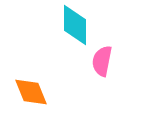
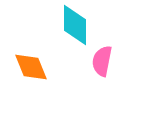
orange diamond: moved 25 px up
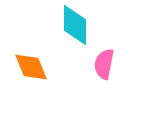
pink semicircle: moved 2 px right, 3 px down
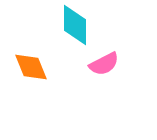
pink semicircle: rotated 128 degrees counterclockwise
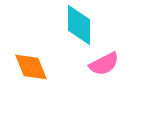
cyan diamond: moved 4 px right
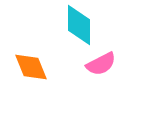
pink semicircle: moved 3 px left
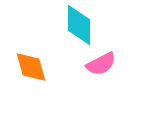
orange diamond: rotated 6 degrees clockwise
